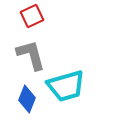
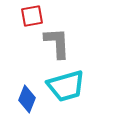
red square: rotated 15 degrees clockwise
gray L-shape: moved 26 px right, 12 px up; rotated 12 degrees clockwise
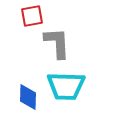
cyan trapezoid: rotated 18 degrees clockwise
blue diamond: moved 1 px right, 2 px up; rotated 20 degrees counterclockwise
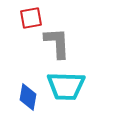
red square: moved 1 px left, 2 px down
blue diamond: rotated 8 degrees clockwise
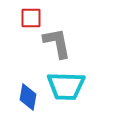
red square: rotated 10 degrees clockwise
gray L-shape: rotated 8 degrees counterclockwise
